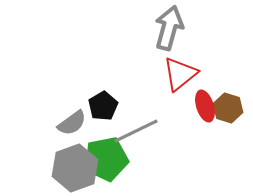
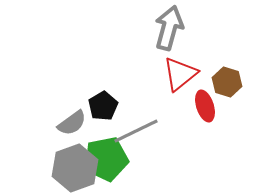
brown hexagon: moved 1 px left, 26 px up
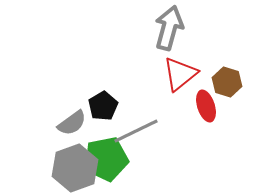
red ellipse: moved 1 px right
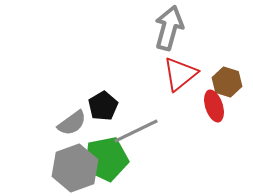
red ellipse: moved 8 px right
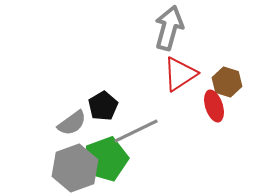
red triangle: rotated 6 degrees clockwise
green pentagon: rotated 9 degrees counterclockwise
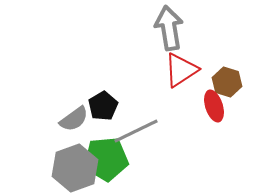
gray arrow: rotated 24 degrees counterclockwise
red triangle: moved 1 px right, 4 px up
gray semicircle: moved 2 px right, 4 px up
green pentagon: rotated 15 degrees clockwise
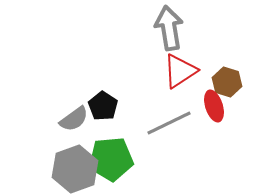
red triangle: moved 1 px left, 1 px down
black pentagon: rotated 8 degrees counterclockwise
gray line: moved 33 px right, 8 px up
green pentagon: moved 5 px right
gray hexagon: moved 1 px down
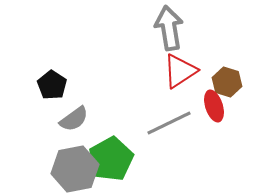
black pentagon: moved 51 px left, 21 px up
green pentagon: rotated 24 degrees counterclockwise
gray hexagon: rotated 9 degrees clockwise
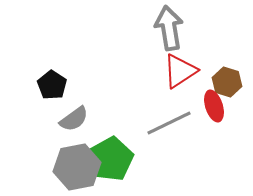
gray hexagon: moved 2 px right, 2 px up
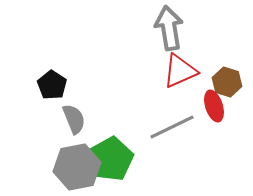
red triangle: rotated 9 degrees clockwise
gray semicircle: rotated 76 degrees counterclockwise
gray line: moved 3 px right, 4 px down
